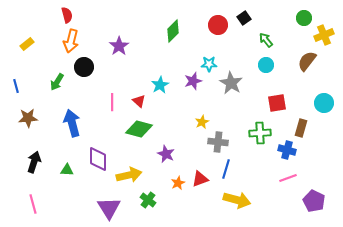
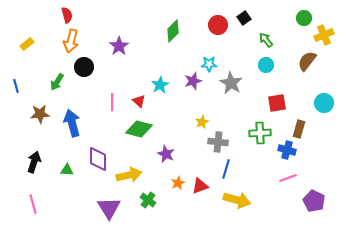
brown star at (28, 118): moved 12 px right, 4 px up
brown rectangle at (301, 128): moved 2 px left, 1 px down
red triangle at (200, 179): moved 7 px down
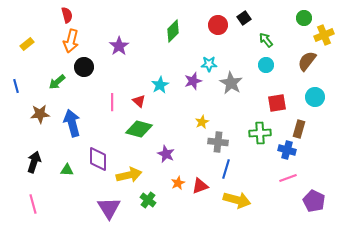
green arrow at (57, 82): rotated 18 degrees clockwise
cyan circle at (324, 103): moved 9 px left, 6 px up
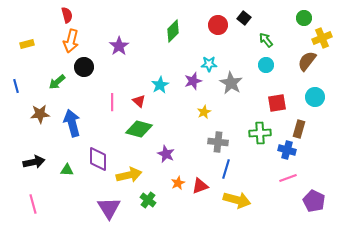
black square at (244, 18): rotated 16 degrees counterclockwise
yellow cross at (324, 35): moved 2 px left, 3 px down
yellow rectangle at (27, 44): rotated 24 degrees clockwise
yellow star at (202, 122): moved 2 px right, 10 px up
black arrow at (34, 162): rotated 60 degrees clockwise
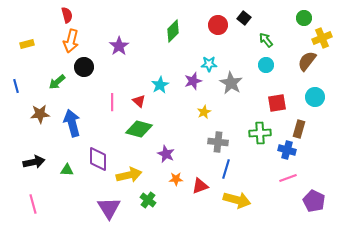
orange star at (178, 183): moved 2 px left, 4 px up; rotated 24 degrees clockwise
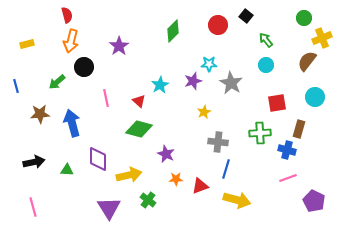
black square at (244, 18): moved 2 px right, 2 px up
pink line at (112, 102): moved 6 px left, 4 px up; rotated 12 degrees counterclockwise
pink line at (33, 204): moved 3 px down
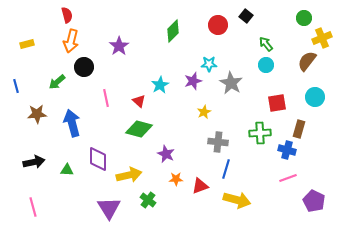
green arrow at (266, 40): moved 4 px down
brown star at (40, 114): moved 3 px left
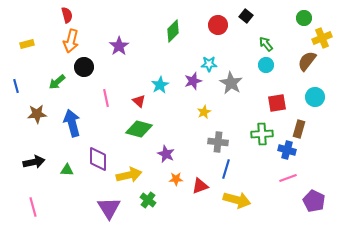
green cross at (260, 133): moved 2 px right, 1 px down
